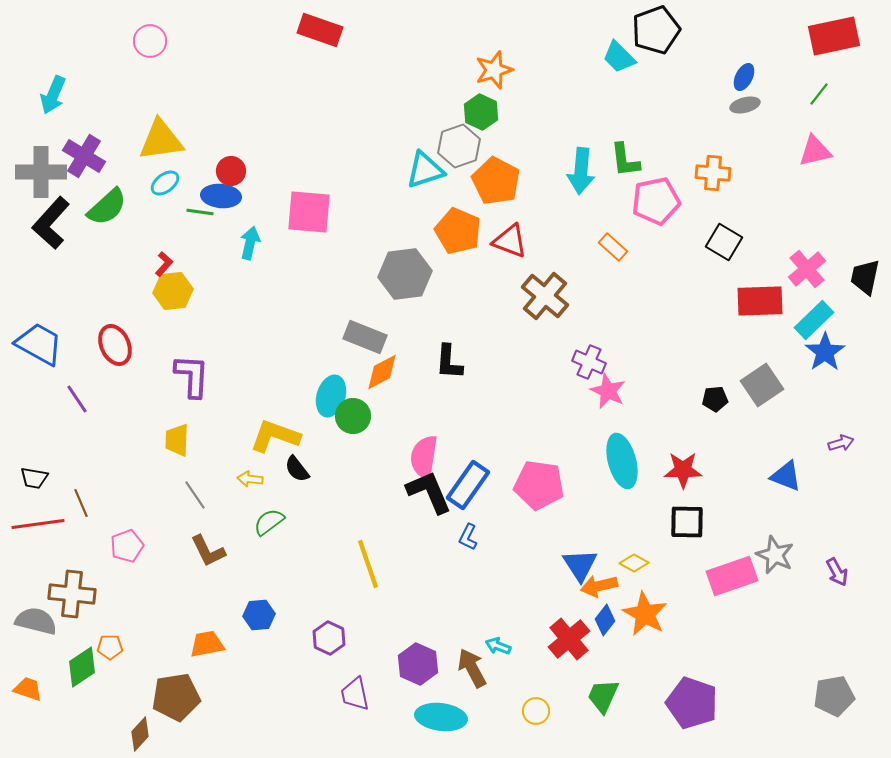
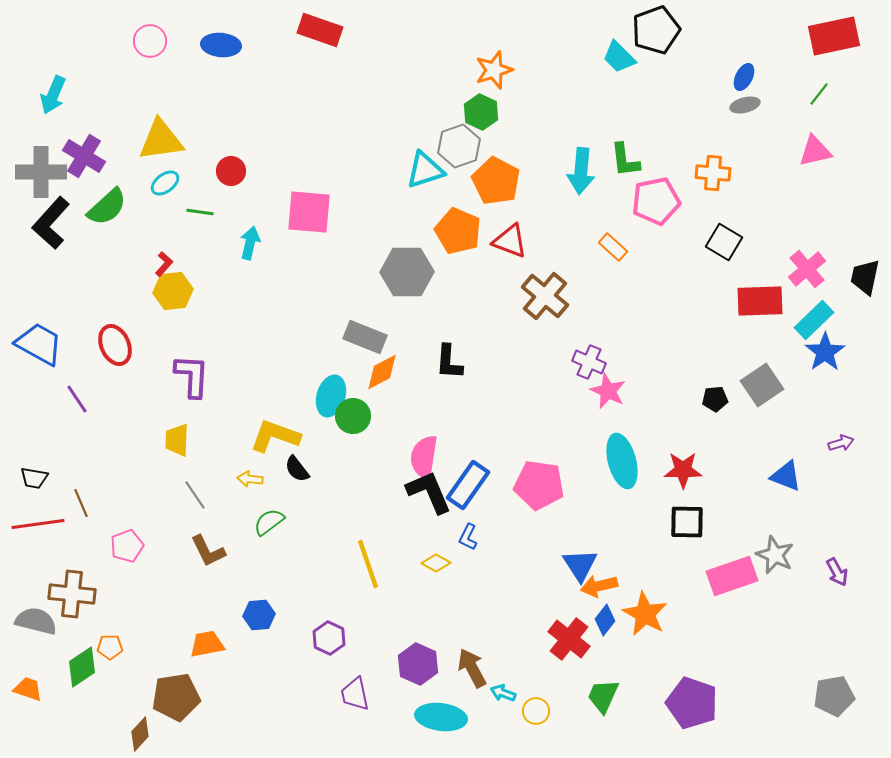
blue ellipse at (221, 196): moved 151 px up
gray hexagon at (405, 274): moved 2 px right, 2 px up; rotated 6 degrees clockwise
yellow diamond at (634, 563): moved 198 px left
red cross at (569, 639): rotated 12 degrees counterclockwise
cyan arrow at (498, 646): moved 5 px right, 47 px down
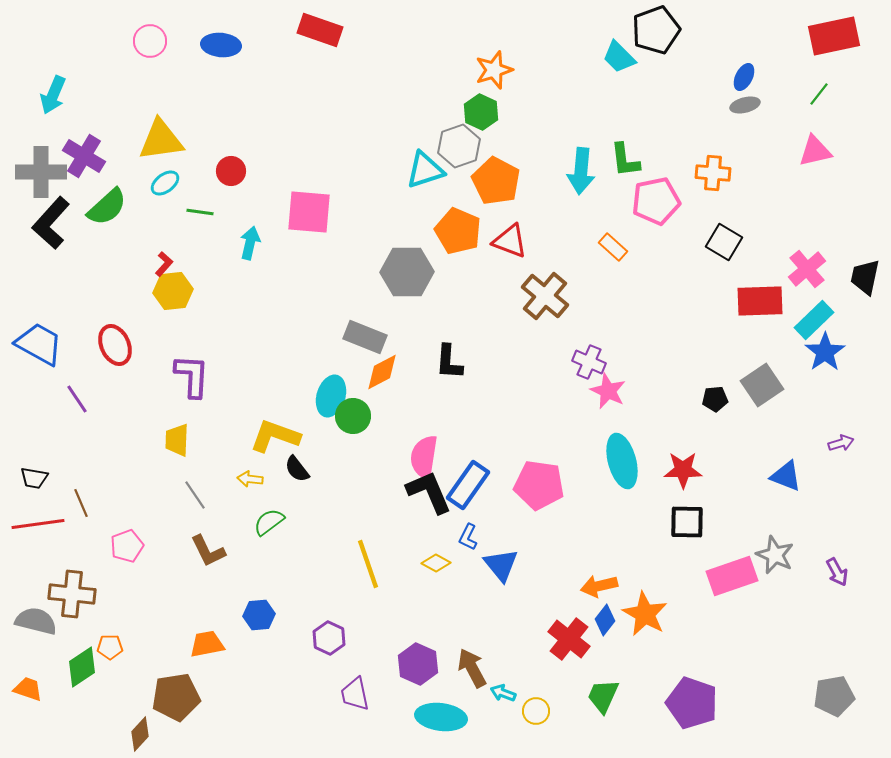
blue triangle at (580, 565): moved 79 px left; rotated 6 degrees counterclockwise
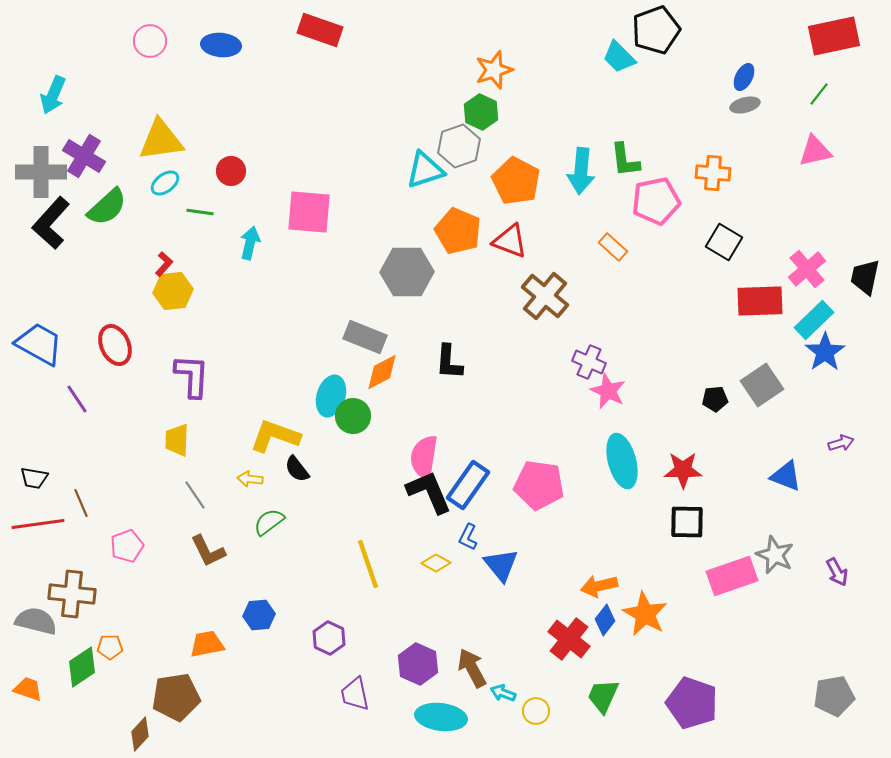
orange pentagon at (496, 181): moved 20 px right
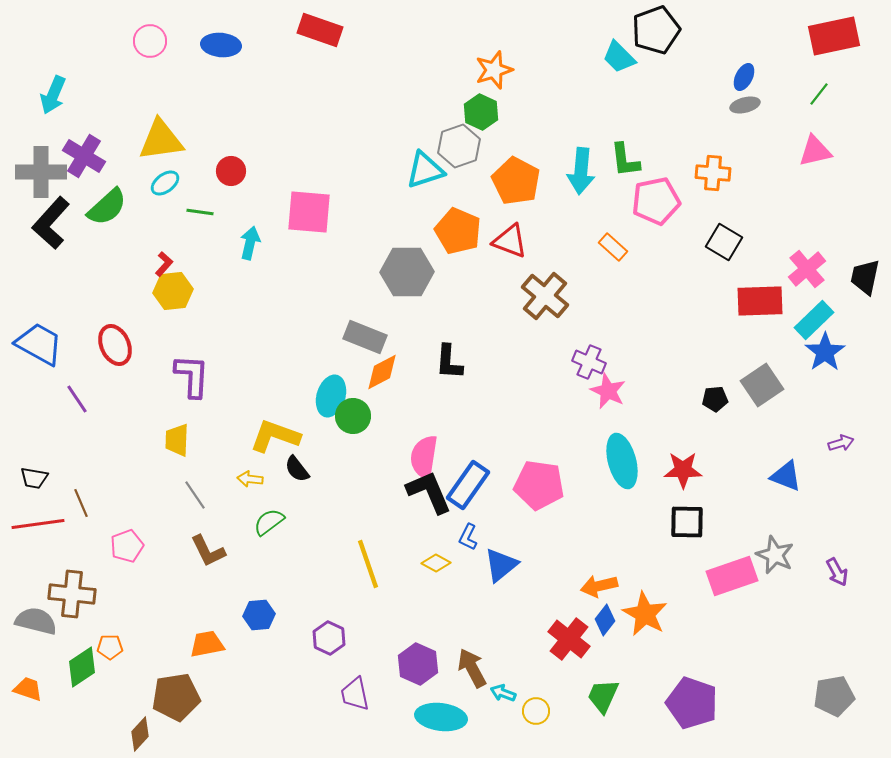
blue triangle at (501, 565): rotated 30 degrees clockwise
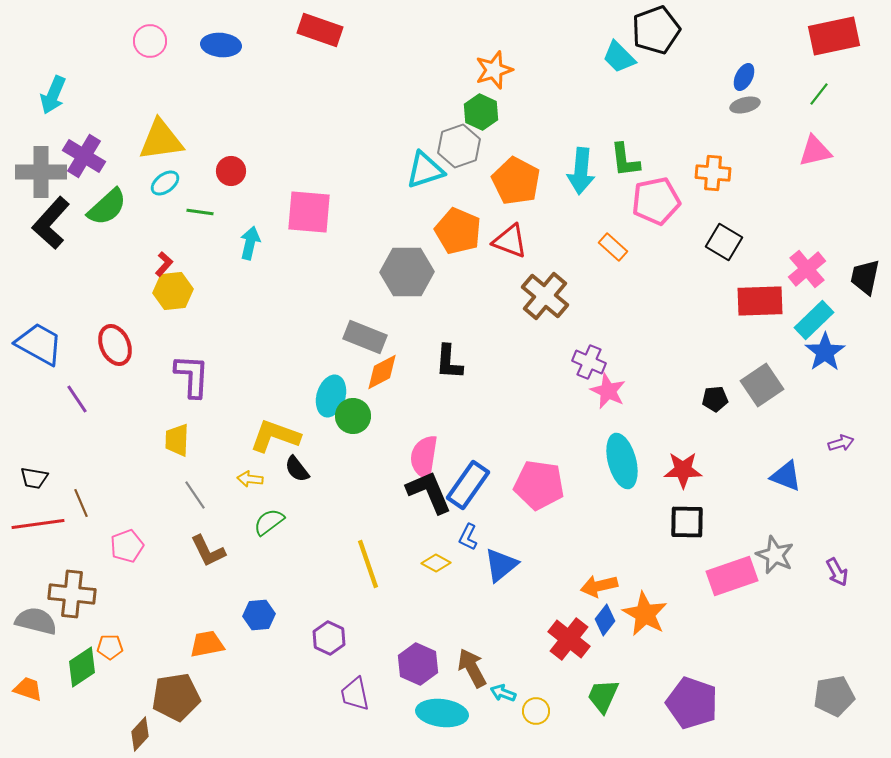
cyan ellipse at (441, 717): moved 1 px right, 4 px up
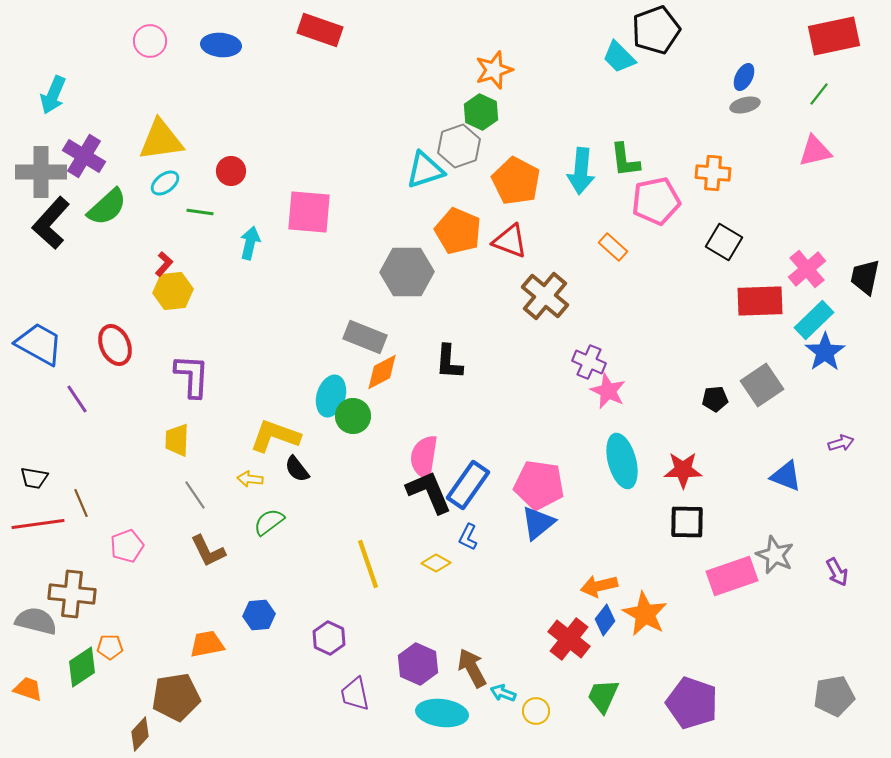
blue triangle at (501, 565): moved 37 px right, 42 px up
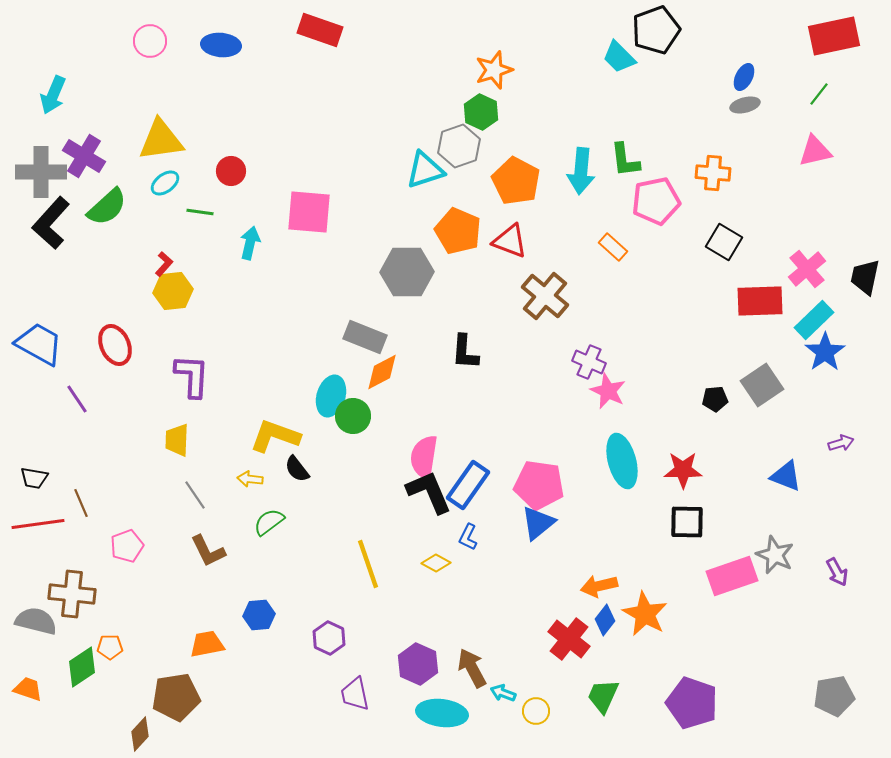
black L-shape at (449, 362): moved 16 px right, 10 px up
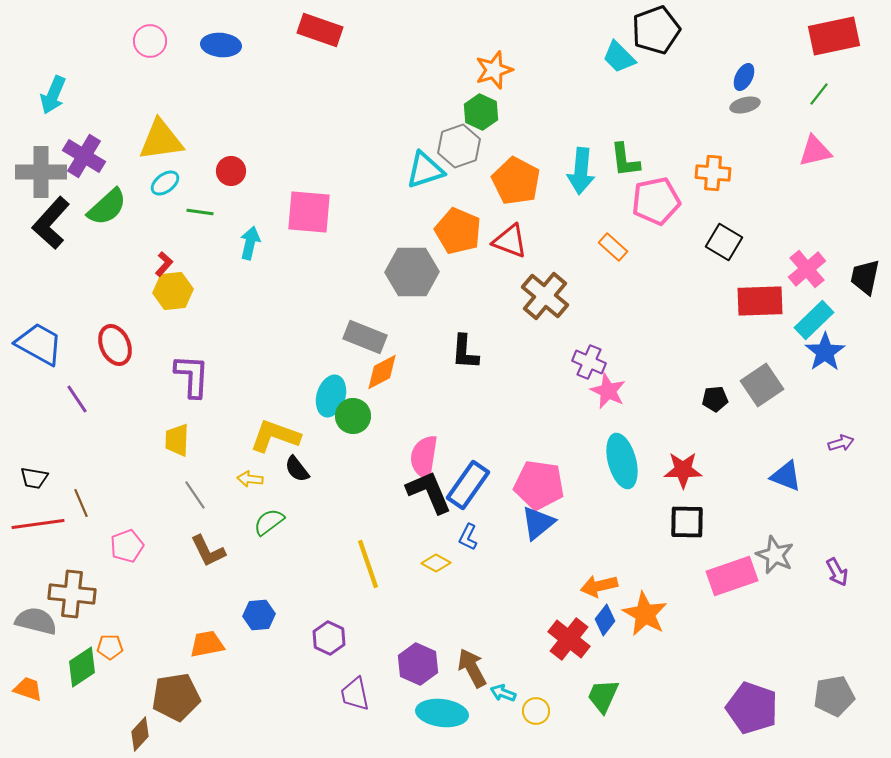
gray hexagon at (407, 272): moved 5 px right
purple pentagon at (692, 703): moved 60 px right, 5 px down
